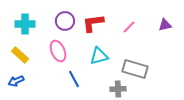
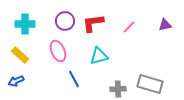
gray rectangle: moved 15 px right, 15 px down
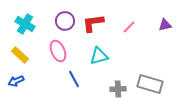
cyan cross: rotated 30 degrees clockwise
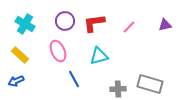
red L-shape: moved 1 px right
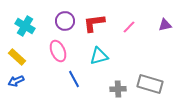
cyan cross: moved 2 px down
yellow rectangle: moved 3 px left, 2 px down
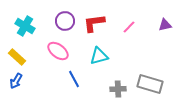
pink ellipse: rotated 30 degrees counterclockwise
blue arrow: rotated 35 degrees counterclockwise
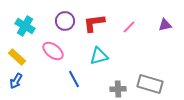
pink ellipse: moved 5 px left
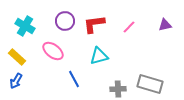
red L-shape: moved 1 px down
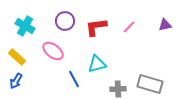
red L-shape: moved 2 px right, 3 px down
cyan triangle: moved 2 px left, 8 px down
